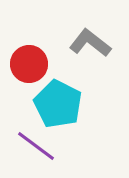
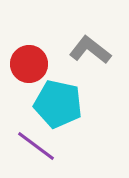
gray L-shape: moved 7 px down
cyan pentagon: rotated 15 degrees counterclockwise
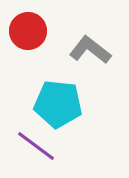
red circle: moved 1 px left, 33 px up
cyan pentagon: rotated 6 degrees counterclockwise
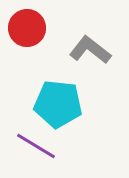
red circle: moved 1 px left, 3 px up
purple line: rotated 6 degrees counterclockwise
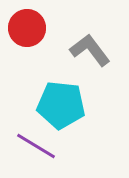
gray L-shape: rotated 15 degrees clockwise
cyan pentagon: moved 3 px right, 1 px down
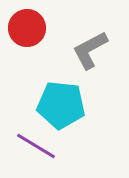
gray L-shape: rotated 81 degrees counterclockwise
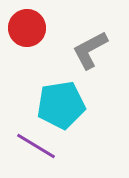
cyan pentagon: rotated 15 degrees counterclockwise
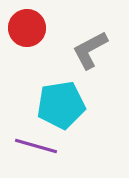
purple line: rotated 15 degrees counterclockwise
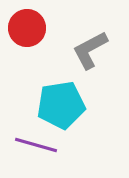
purple line: moved 1 px up
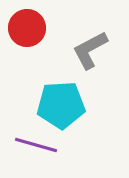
cyan pentagon: rotated 6 degrees clockwise
